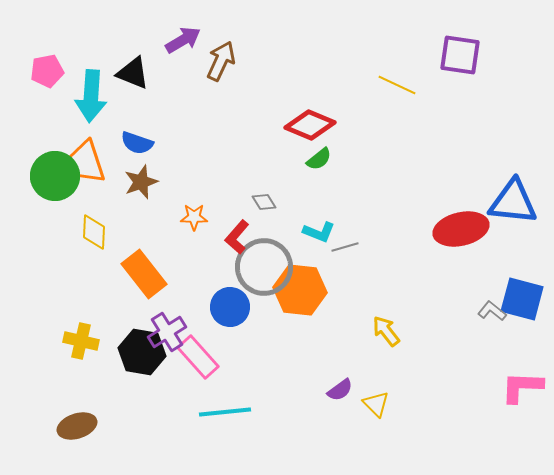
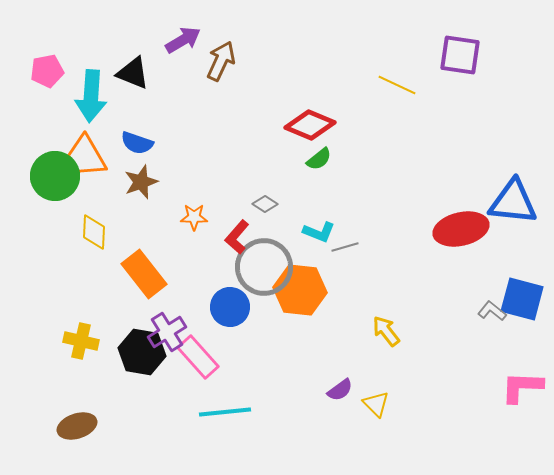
orange trapezoid: moved 6 px up; rotated 12 degrees counterclockwise
gray diamond: moved 1 px right, 2 px down; rotated 25 degrees counterclockwise
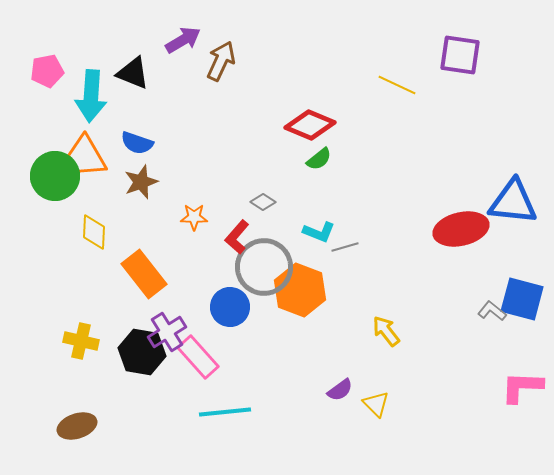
gray diamond: moved 2 px left, 2 px up
orange hexagon: rotated 15 degrees clockwise
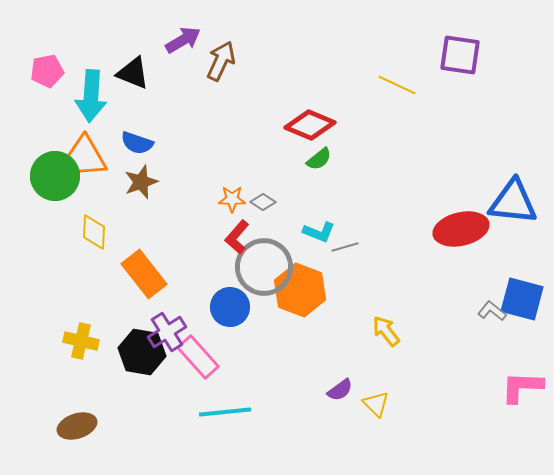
orange star: moved 38 px right, 18 px up
